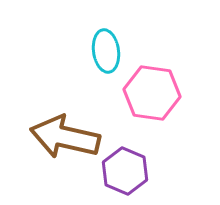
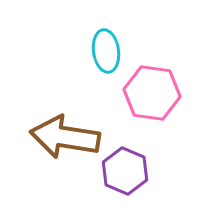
brown arrow: rotated 4 degrees counterclockwise
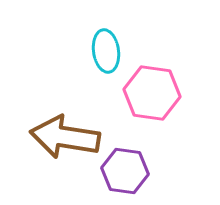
purple hexagon: rotated 15 degrees counterclockwise
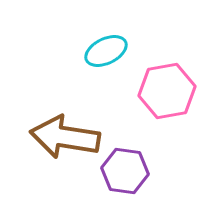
cyan ellipse: rotated 72 degrees clockwise
pink hexagon: moved 15 px right, 2 px up; rotated 18 degrees counterclockwise
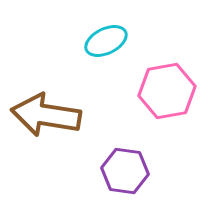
cyan ellipse: moved 10 px up
brown arrow: moved 19 px left, 22 px up
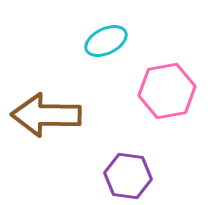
brown arrow: rotated 8 degrees counterclockwise
purple hexagon: moved 3 px right, 5 px down
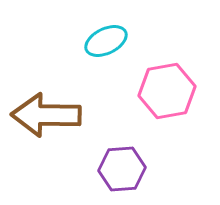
purple hexagon: moved 6 px left, 7 px up; rotated 12 degrees counterclockwise
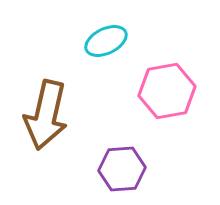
brown arrow: rotated 78 degrees counterclockwise
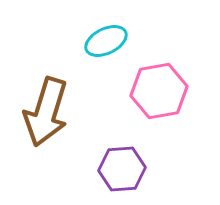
pink hexagon: moved 8 px left
brown arrow: moved 3 px up; rotated 4 degrees clockwise
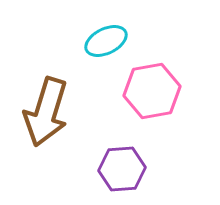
pink hexagon: moved 7 px left
